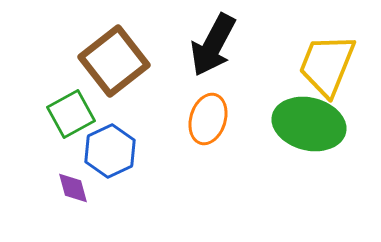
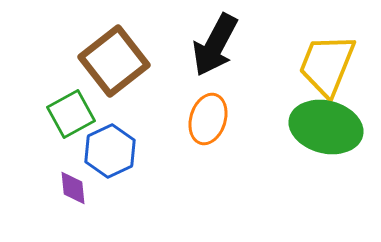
black arrow: moved 2 px right
green ellipse: moved 17 px right, 3 px down
purple diamond: rotated 9 degrees clockwise
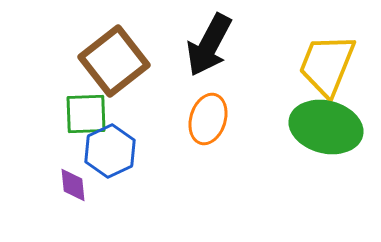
black arrow: moved 6 px left
green square: moved 15 px right; rotated 27 degrees clockwise
purple diamond: moved 3 px up
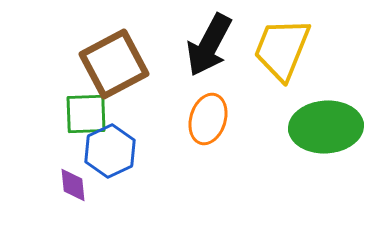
brown square: moved 3 px down; rotated 10 degrees clockwise
yellow trapezoid: moved 45 px left, 16 px up
green ellipse: rotated 18 degrees counterclockwise
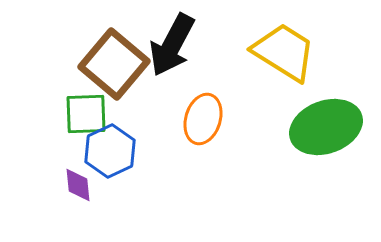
black arrow: moved 37 px left
yellow trapezoid: moved 2 px right, 3 px down; rotated 100 degrees clockwise
brown square: rotated 22 degrees counterclockwise
orange ellipse: moved 5 px left
green ellipse: rotated 16 degrees counterclockwise
purple diamond: moved 5 px right
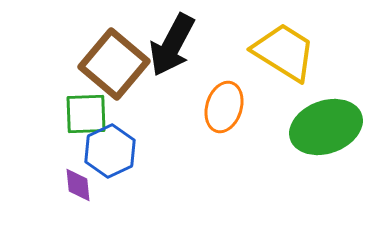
orange ellipse: moved 21 px right, 12 px up
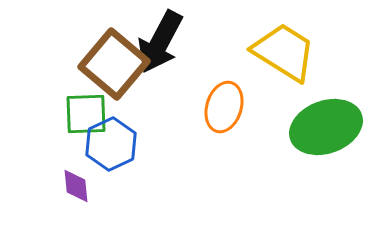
black arrow: moved 12 px left, 3 px up
blue hexagon: moved 1 px right, 7 px up
purple diamond: moved 2 px left, 1 px down
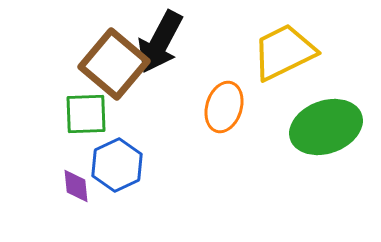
yellow trapezoid: rotated 58 degrees counterclockwise
blue hexagon: moved 6 px right, 21 px down
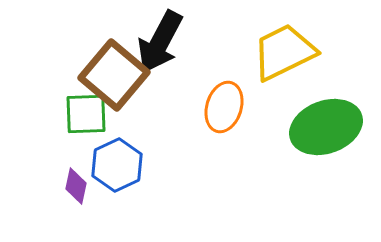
brown square: moved 11 px down
purple diamond: rotated 18 degrees clockwise
